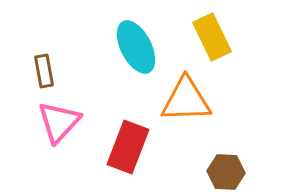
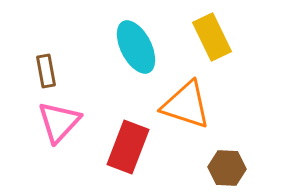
brown rectangle: moved 2 px right
orange triangle: moved 5 px down; rotated 20 degrees clockwise
brown hexagon: moved 1 px right, 4 px up
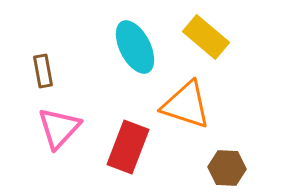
yellow rectangle: moved 6 px left; rotated 24 degrees counterclockwise
cyan ellipse: moved 1 px left
brown rectangle: moved 3 px left
pink triangle: moved 6 px down
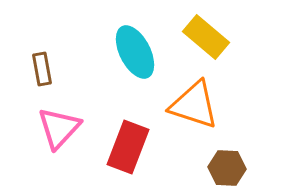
cyan ellipse: moved 5 px down
brown rectangle: moved 1 px left, 2 px up
orange triangle: moved 8 px right
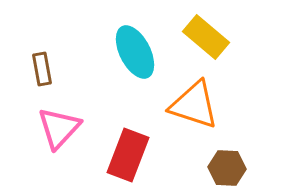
red rectangle: moved 8 px down
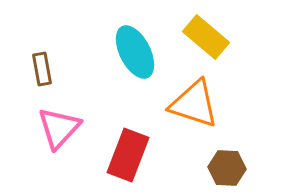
orange triangle: moved 1 px up
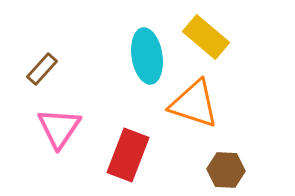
cyan ellipse: moved 12 px right, 4 px down; rotated 18 degrees clockwise
brown rectangle: rotated 52 degrees clockwise
pink triangle: rotated 9 degrees counterclockwise
brown hexagon: moved 1 px left, 2 px down
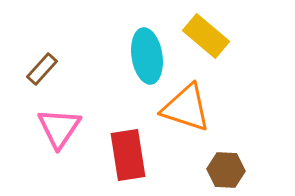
yellow rectangle: moved 1 px up
orange triangle: moved 8 px left, 4 px down
red rectangle: rotated 30 degrees counterclockwise
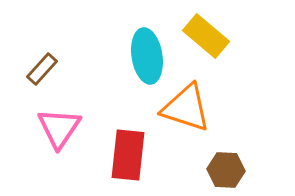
red rectangle: rotated 15 degrees clockwise
